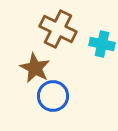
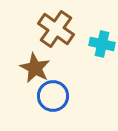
brown cross: moved 2 px left; rotated 9 degrees clockwise
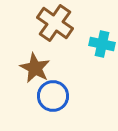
brown cross: moved 1 px left, 6 px up
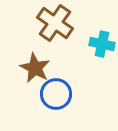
blue circle: moved 3 px right, 2 px up
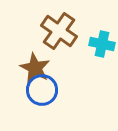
brown cross: moved 4 px right, 8 px down
blue circle: moved 14 px left, 4 px up
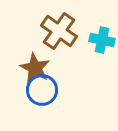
cyan cross: moved 4 px up
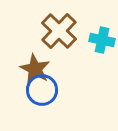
brown cross: rotated 9 degrees clockwise
brown star: moved 1 px down
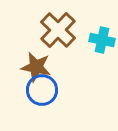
brown cross: moved 1 px left, 1 px up
brown star: moved 1 px right, 2 px up; rotated 16 degrees counterclockwise
